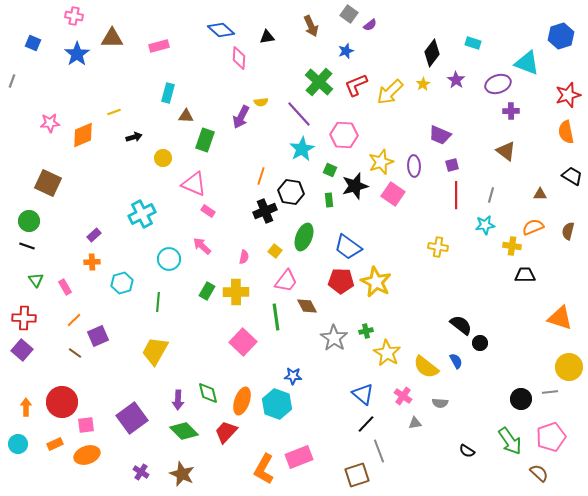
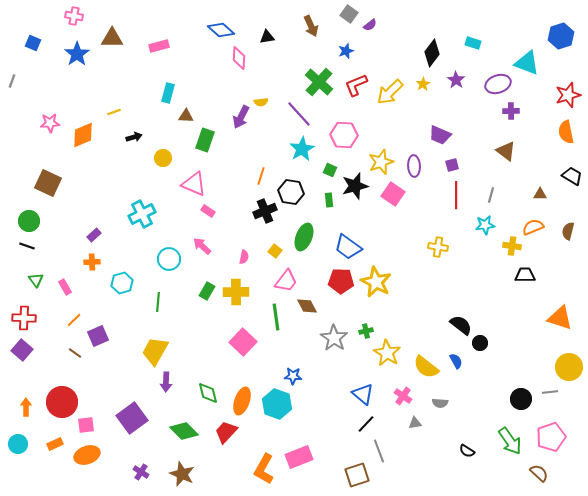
purple arrow at (178, 400): moved 12 px left, 18 px up
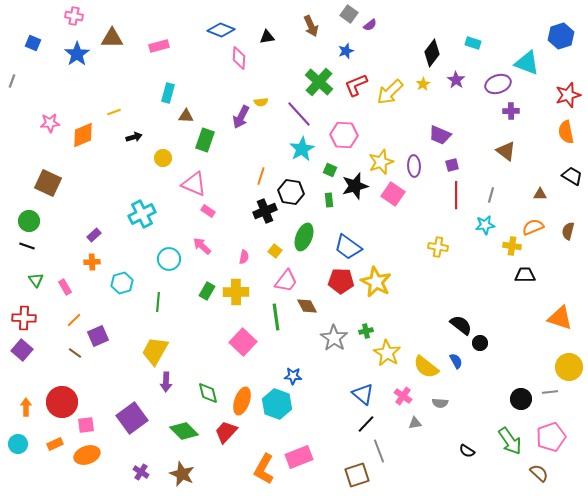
blue diamond at (221, 30): rotated 20 degrees counterclockwise
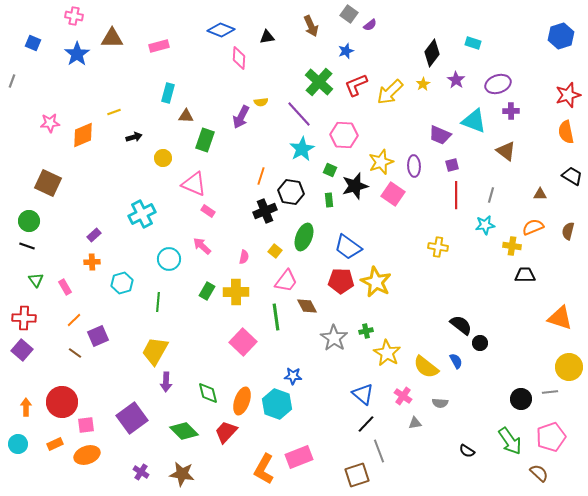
cyan triangle at (527, 63): moved 53 px left, 58 px down
brown star at (182, 474): rotated 15 degrees counterclockwise
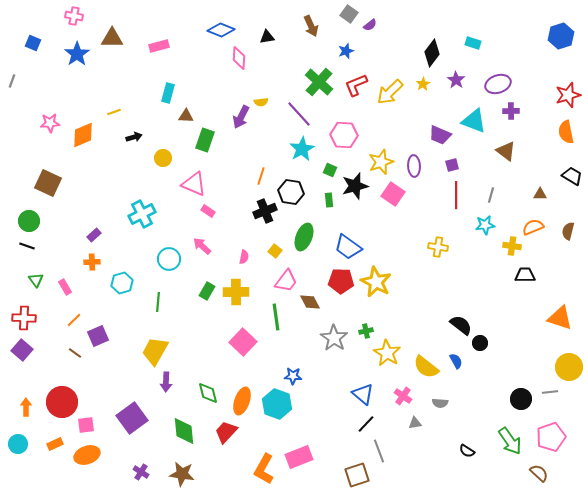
brown diamond at (307, 306): moved 3 px right, 4 px up
green diamond at (184, 431): rotated 40 degrees clockwise
